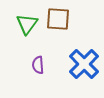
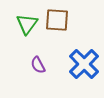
brown square: moved 1 px left, 1 px down
purple semicircle: rotated 24 degrees counterclockwise
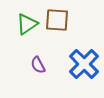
green triangle: rotated 20 degrees clockwise
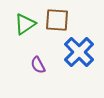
green triangle: moved 2 px left
blue cross: moved 5 px left, 12 px up
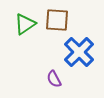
purple semicircle: moved 16 px right, 14 px down
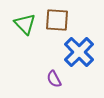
green triangle: rotated 40 degrees counterclockwise
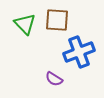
blue cross: rotated 24 degrees clockwise
purple semicircle: rotated 30 degrees counterclockwise
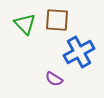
blue cross: rotated 8 degrees counterclockwise
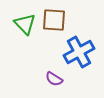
brown square: moved 3 px left
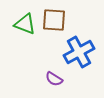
green triangle: rotated 25 degrees counterclockwise
